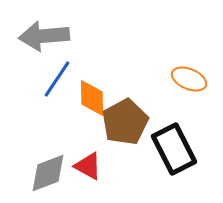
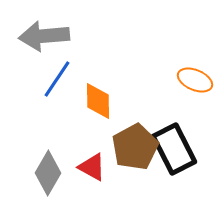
orange ellipse: moved 6 px right, 1 px down
orange diamond: moved 6 px right, 3 px down
brown pentagon: moved 10 px right, 25 px down
red triangle: moved 4 px right, 1 px down
gray diamond: rotated 39 degrees counterclockwise
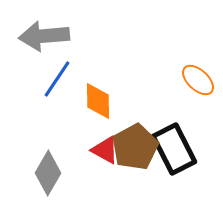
orange ellipse: moved 3 px right; rotated 20 degrees clockwise
red triangle: moved 13 px right, 17 px up
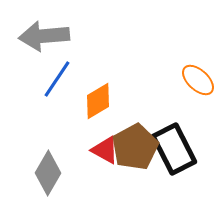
orange diamond: rotated 60 degrees clockwise
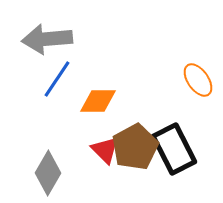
gray arrow: moved 3 px right, 3 px down
orange ellipse: rotated 12 degrees clockwise
orange diamond: rotated 30 degrees clockwise
red triangle: rotated 16 degrees clockwise
